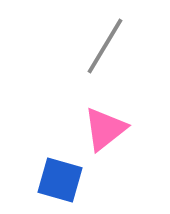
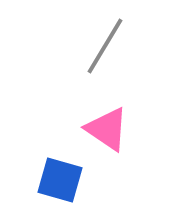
pink triangle: moved 2 px right; rotated 48 degrees counterclockwise
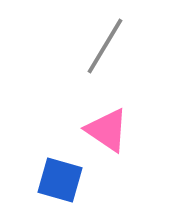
pink triangle: moved 1 px down
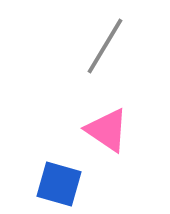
blue square: moved 1 px left, 4 px down
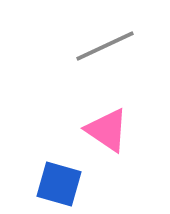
gray line: rotated 34 degrees clockwise
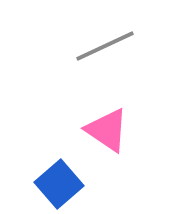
blue square: rotated 33 degrees clockwise
